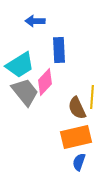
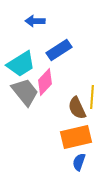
blue rectangle: rotated 60 degrees clockwise
cyan trapezoid: moved 1 px right, 1 px up
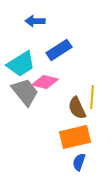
pink diamond: rotated 60 degrees clockwise
orange rectangle: moved 1 px left
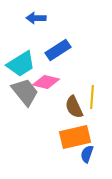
blue arrow: moved 1 px right, 3 px up
blue rectangle: moved 1 px left
pink diamond: moved 1 px right
brown semicircle: moved 3 px left, 1 px up
blue semicircle: moved 8 px right, 8 px up
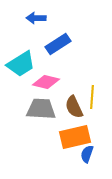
blue rectangle: moved 6 px up
gray trapezoid: moved 16 px right, 17 px down; rotated 48 degrees counterclockwise
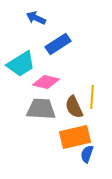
blue arrow: rotated 24 degrees clockwise
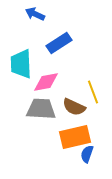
blue arrow: moved 1 px left, 4 px up
blue rectangle: moved 1 px right, 1 px up
cyan trapezoid: rotated 120 degrees clockwise
pink diamond: rotated 24 degrees counterclockwise
yellow line: moved 1 px right, 5 px up; rotated 25 degrees counterclockwise
brown semicircle: rotated 40 degrees counterclockwise
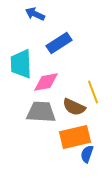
gray trapezoid: moved 3 px down
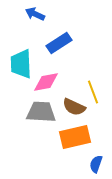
blue semicircle: moved 9 px right, 10 px down
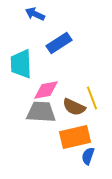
pink diamond: moved 8 px down
yellow line: moved 1 px left, 6 px down
blue semicircle: moved 8 px left, 8 px up
